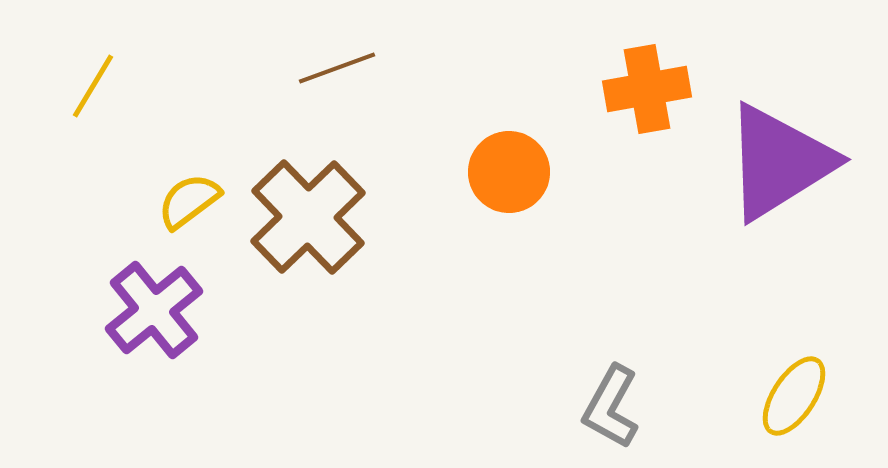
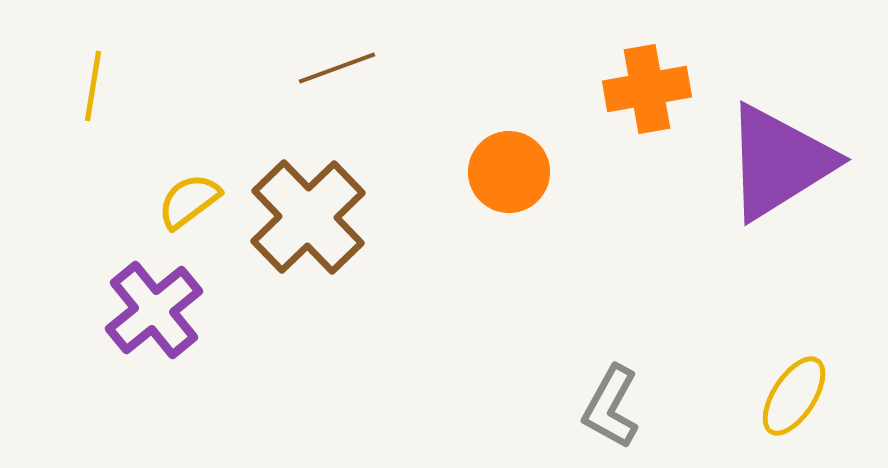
yellow line: rotated 22 degrees counterclockwise
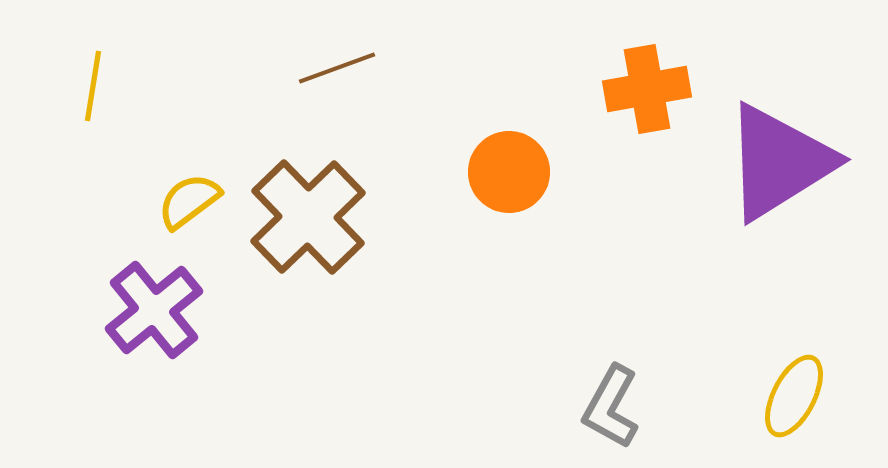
yellow ellipse: rotated 6 degrees counterclockwise
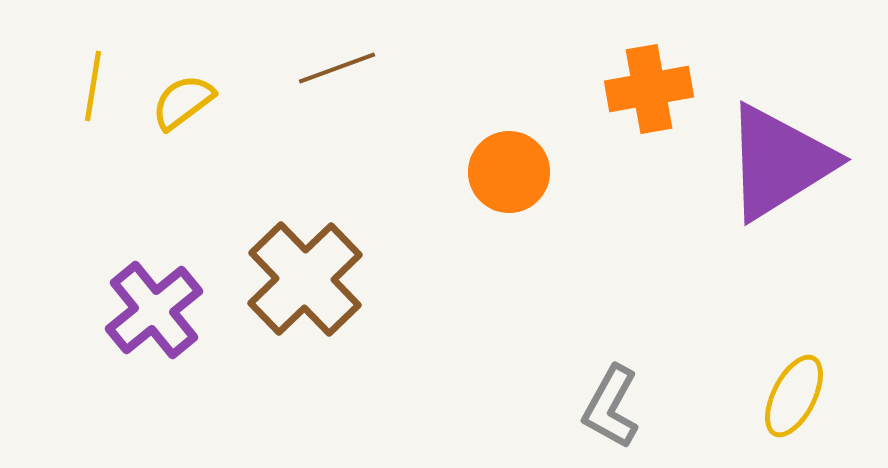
orange cross: moved 2 px right
yellow semicircle: moved 6 px left, 99 px up
brown cross: moved 3 px left, 62 px down
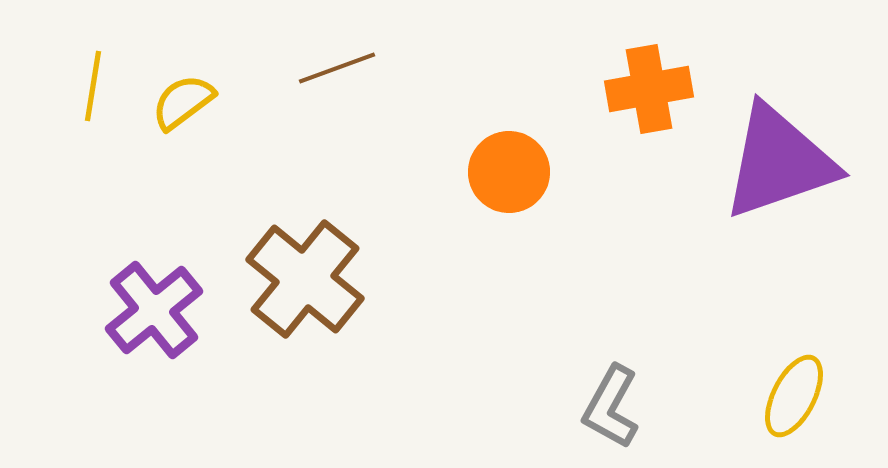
purple triangle: rotated 13 degrees clockwise
brown cross: rotated 7 degrees counterclockwise
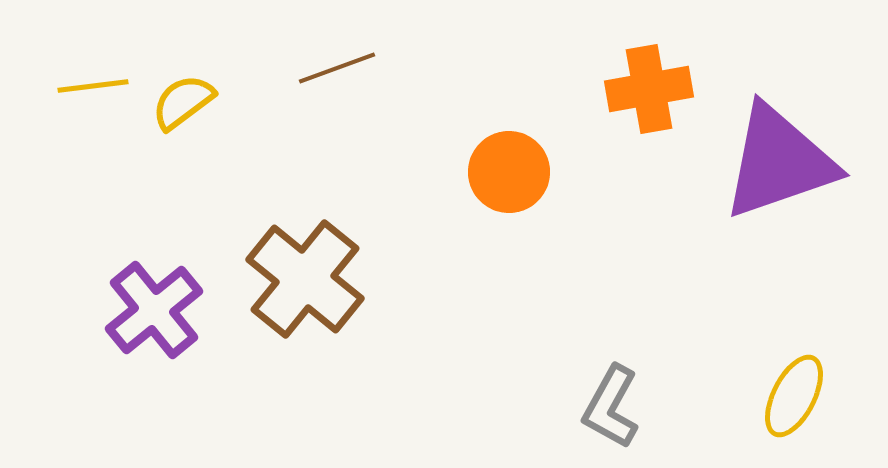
yellow line: rotated 74 degrees clockwise
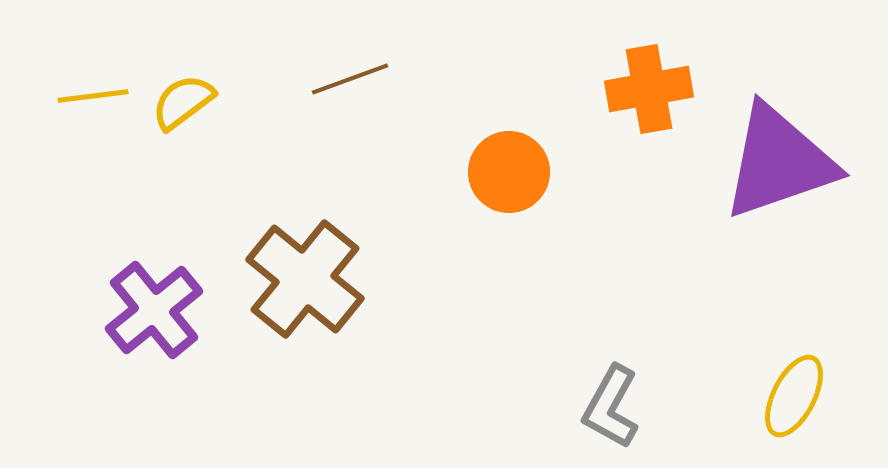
brown line: moved 13 px right, 11 px down
yellow line: moved 10 px down
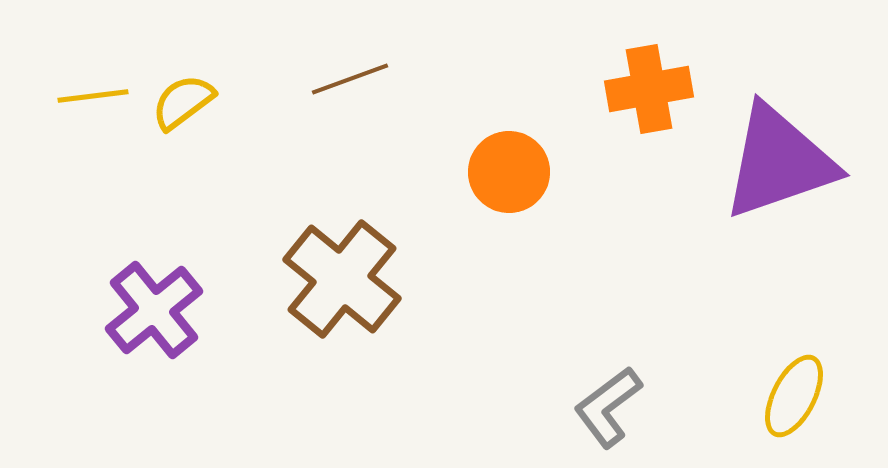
brown cross: moved 37 px right
gray L-shape: moved 3 px left; rotated 24 degrees clockwise
